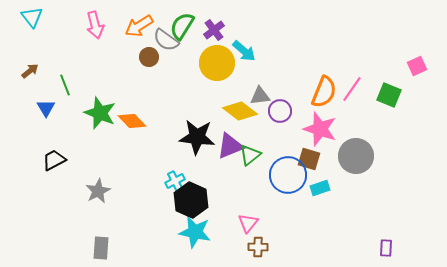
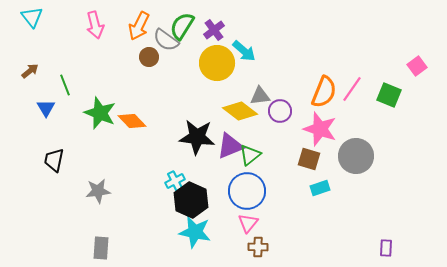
orange arrow: rotated 32 degrees counterclockwise
pink square: rotated 12 degrees counterclockwise
black trapezoid: rotated 50 degrees counterclockwise
blue circle: moved 41 px left, 16 px down
gray star: rotated 20 degrees clockwise
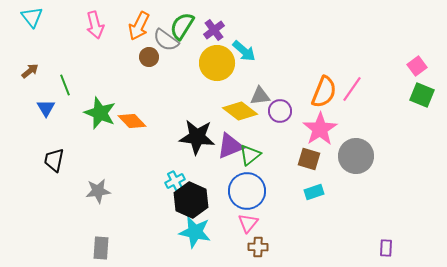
green square: moved 33 px right
pink star: rotated 20 degrees clockwise
cyan rectangle: moved 6 px left, 4 px down
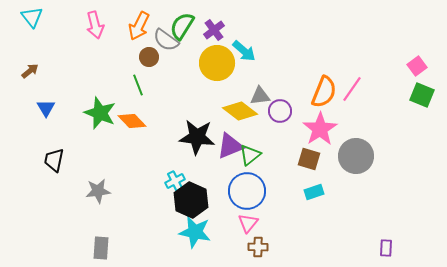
green line: moved 73 px right
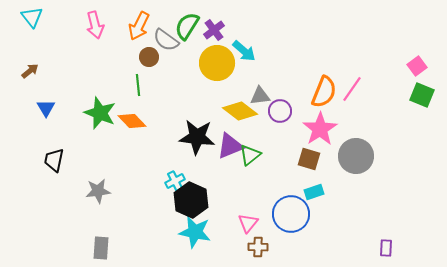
green semicircle: moved 5 px right
green line: rotated 15 degrees clockwise
blue circle: moved 44 px right, 23 px down
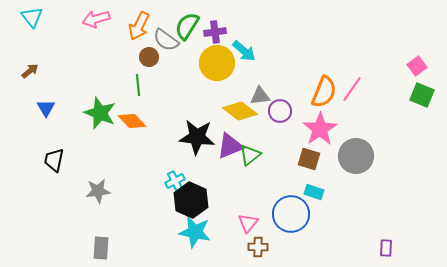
pink arrow: moved 1 px right, 6 px up; rotated 88 degrees clockwise
purple cross: moved 1 px right, 2 px down; rotated 30 degrees clockwise
cyan rectangle: rotated 36 degrees clockwise
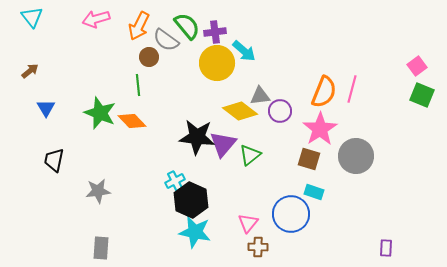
green semicircle: rotated 108 degrees clockwise
pink line: rotated 20 degrees counterclockwise
purple triangle: moved 7 px left, 2 px up; rotated 28 degrees counterclockwise
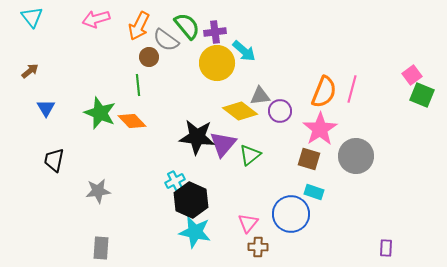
pink square: moved 5 px left, 9 px down
